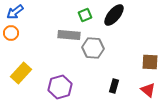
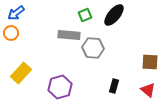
blue arrow: moved 1 px right, 1 px down
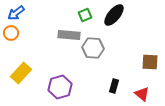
red triangle: moved 6 px left, 4 px down
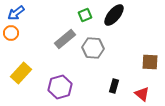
gray rectangle: moved 4 px left, 4 px down; rotated 45 degrees counterclockwise
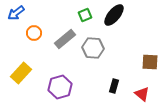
orange circle: moved 23 px right
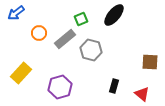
green square: moved 4 px left, 4 px down
orange circle: moved 5 px right
gray hexagon: moved 2 px left, 2 px down; rotated 10 degrees clockwise
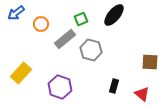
orange circle: moved 2 px right, 9 px up
purple hexagon: rotated 25 degrees counterclockwise
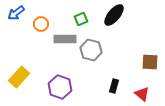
gray rectangle: rotated 40 degrees clockwise
yellow rectangle: moved 2 px left, 4 px down
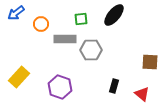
green square: rotated 16 degrees clockwise
gray hexagon: rotated 15 degrees counterclockwise
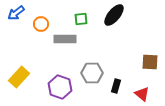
gray hexagon: moved 1 px right, 23 px down
black rectangle: moved 2 px right
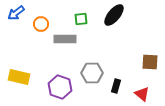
yellow rectangle: rotated 60 degrees clockwise
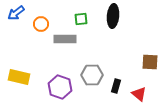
black ellipse: moved 1 px left, 1 px down; rotated 35 degrees counterclockwise
gray hexagon: moved 2 px down
red triangle: moved 3 px left
